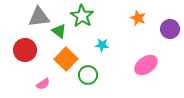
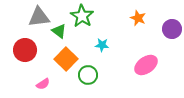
purple circle: moved 2 px right
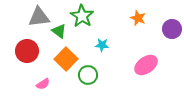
red circle: moved 2 px right, 1 px down
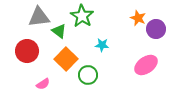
purple circle: moved 16 px left
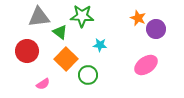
green star: rotated 30 degrees counterclockwise
green triangle: moved 1 px right, 1 px down
cyan star: moved 2 px left
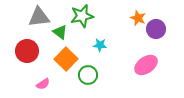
green star: rotated 15 degrees counterclockwise
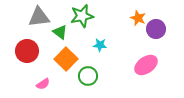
green circle: moved 1 px down
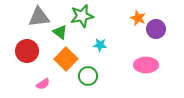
pink ellipse: rotated 35 degrees clockwise
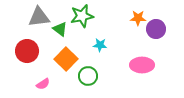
orange star: rotated 21 degrees counterclockwise
green triangle: moved 3 px up
pink ellipse: moved 4 px left
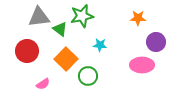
purple circle: moved 13 px down
